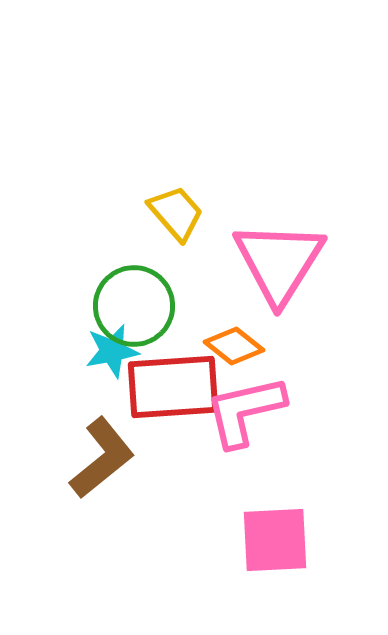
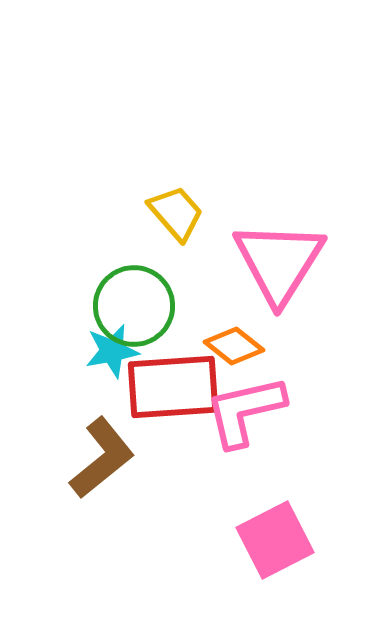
pink square: rotated 24 degrees counterclockwise
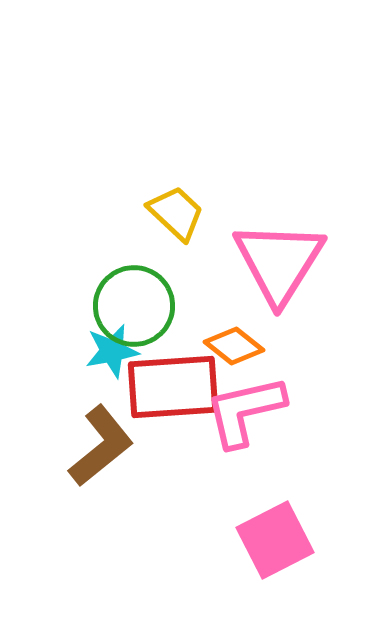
yellow trapezoid: rotated 6 degrees counterclockwise
brown L-shape: moved 1 px left, 12 px up
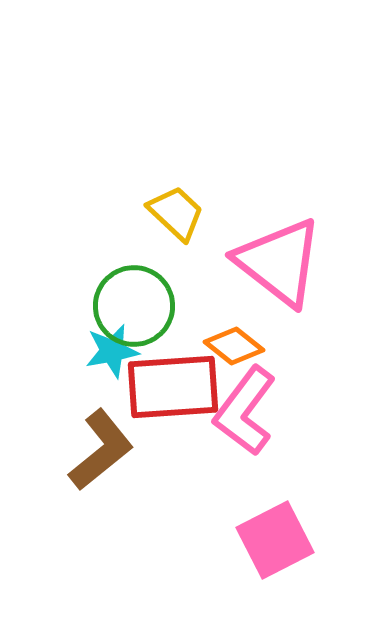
pink triangle: rotated 24 degrees counterclockwise
pink L-shape: rotated 40 degrees counterclockwise
brown L-shape: moved 4 px down
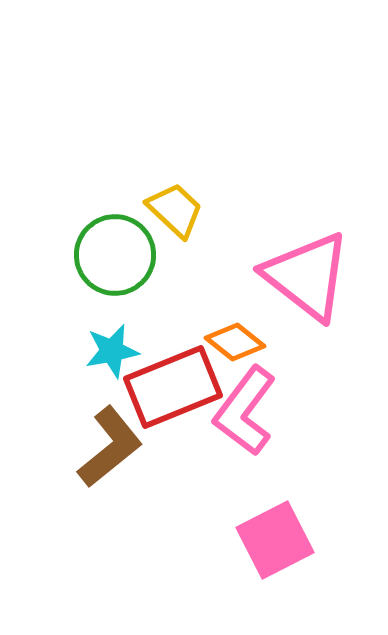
yellow trapezoid: moved 1 px left, 3 px up
pink triangle: moved 28 px right, 14 px down
green circle: moved 19 px left, 51 px up
orange diamond: moved 1 px right, 4 px up
red rectangle: rotated 18 degrees counterclockwise
brown L-shape: moved 9 px right, 3 px up
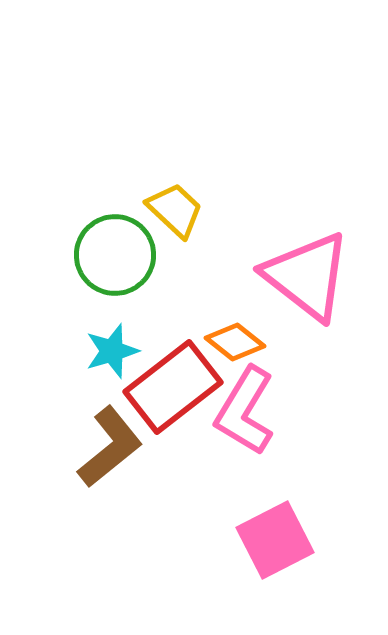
cyan star: rotated 6 degrees counterclockwise
red rectangle: rotated 16 degrees counterclockwise
pink L-shape: rotated 6 degrees counterclockwise
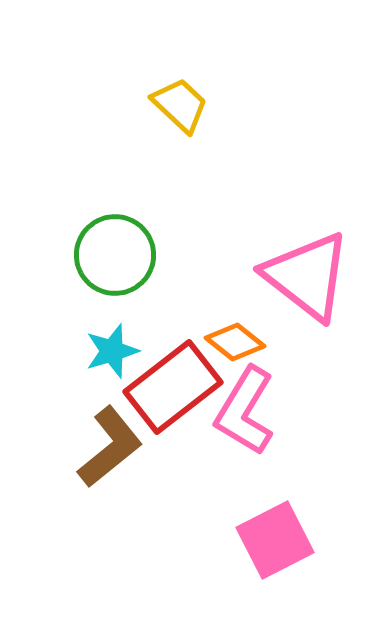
yellow trapezoid: moved 5 px right, 105 px up
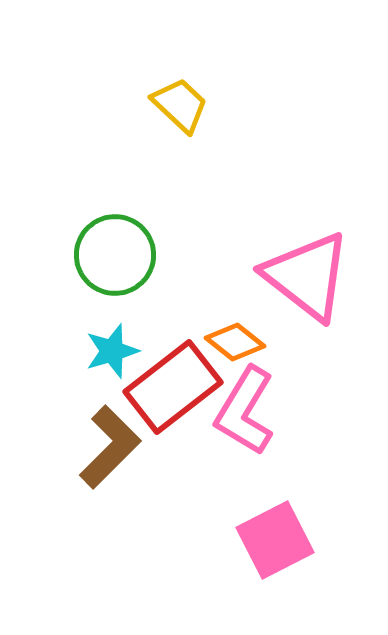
brown L-shape: rotated 6 degrees counterclockwise
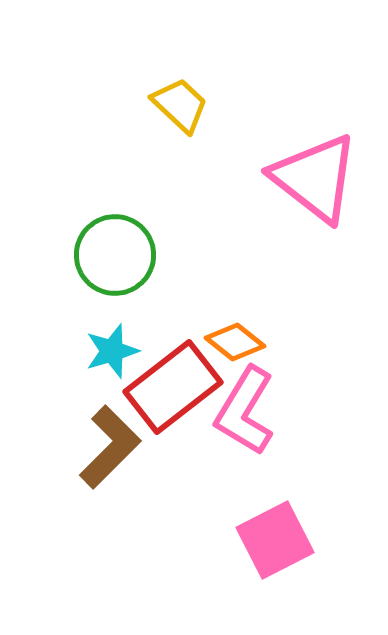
pink triangle: moved 8 px right, 98 px up
